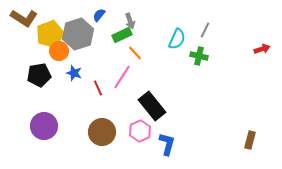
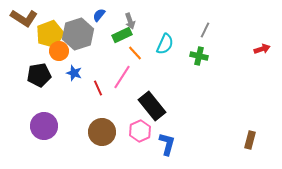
cyan semicircle: moved 12 px left, 5 px down
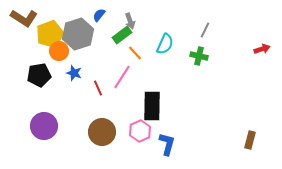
green rectangle: rotated 12 degrees counterclockwise
black rectangle: rotated 40 degrees clockwise
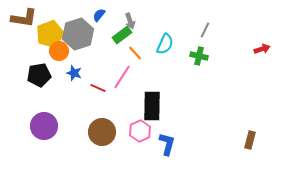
brown L-shape: rotated 24 degrees counterclockwise
red line: rotated 42 degrees counterclockwise
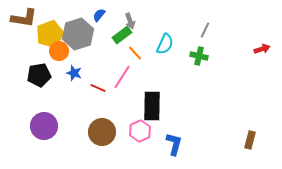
blue L-shape: moved 7 px right
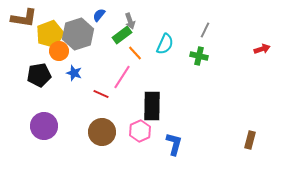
red line: moved 3 px right, 6 px down
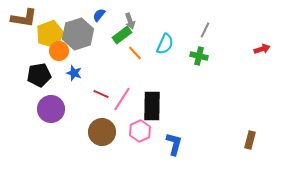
pink line: moved 22 px down
purple circle: moved 7 px right, 17 px up
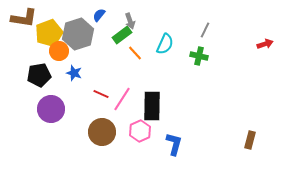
yellow pentagon: moved 1 px left, 1 px up
red arrow: moved 3 px right, 5 px up
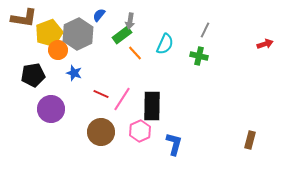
gray arrow: rotated 28 degrees clockwise
gray hexagon: rotated 8 degrees counterclockwise
orange circle: moved 1 px left, 1 px up
black pentagon: moved 6 px left
brown circle: moved 1 px left
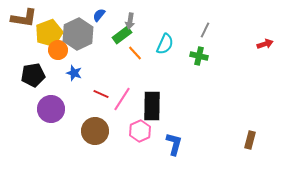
brown circle: moved 6 px left, 1 px up
